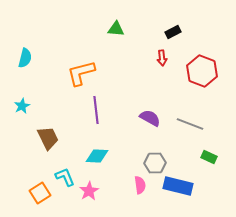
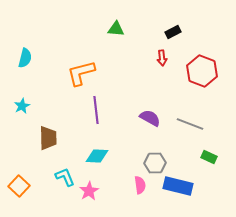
brown trapezoid: rotated 25 degrees clockwise
orange square: moved 21 px left, 7 px up; rotated 15 degrees counterclockwise
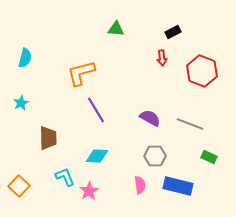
cyan star: moved 1 px left, 3 px up
purple line: rotated 24 degrees counterclockwise
gray hexagon: moved 7 px up
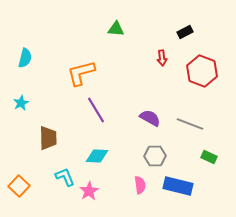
black rectangle: moved 12 px right
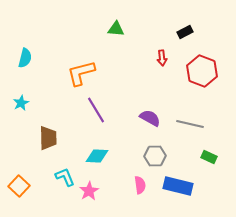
gray line: rotated 8 degrees counterclockwise
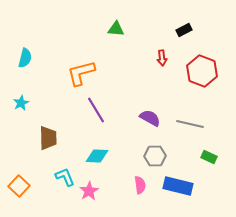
black rectangle: moved 1 px left, 2 px up
